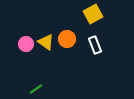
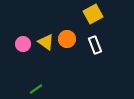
pink circle: moved 3 px left
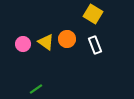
yellow square: rotated 30 degrees counterclockwise
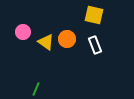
yellow square: moved 1 px right, 1 px down; rotated 18 degrees counterclockwise
pink circle: moved 12 px up
green line: rotated 32 degrees counterclockwise
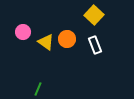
yellow square: rotated 30 degrees clockwise
green line: moved 2 px right
